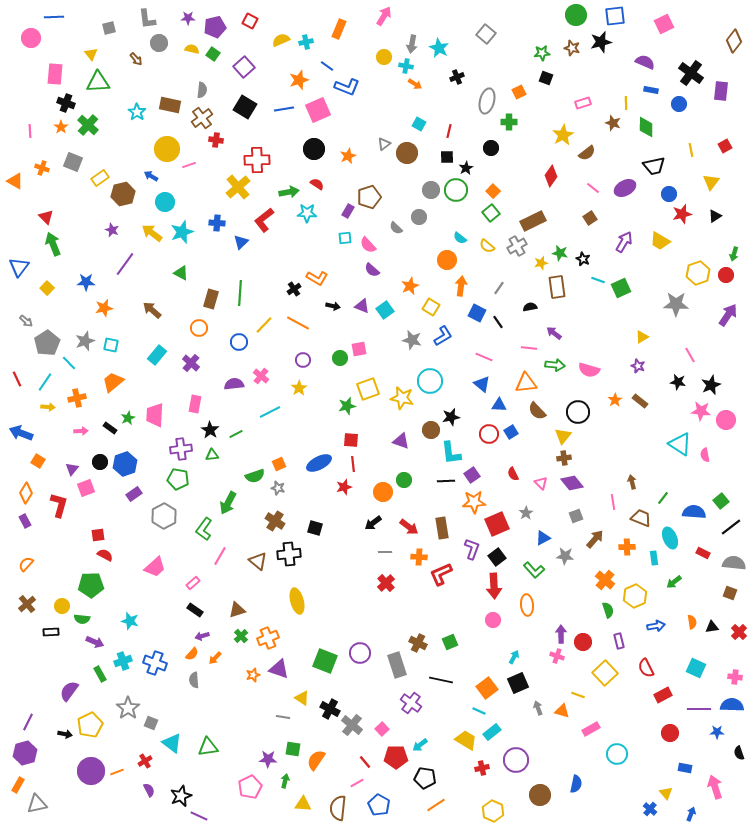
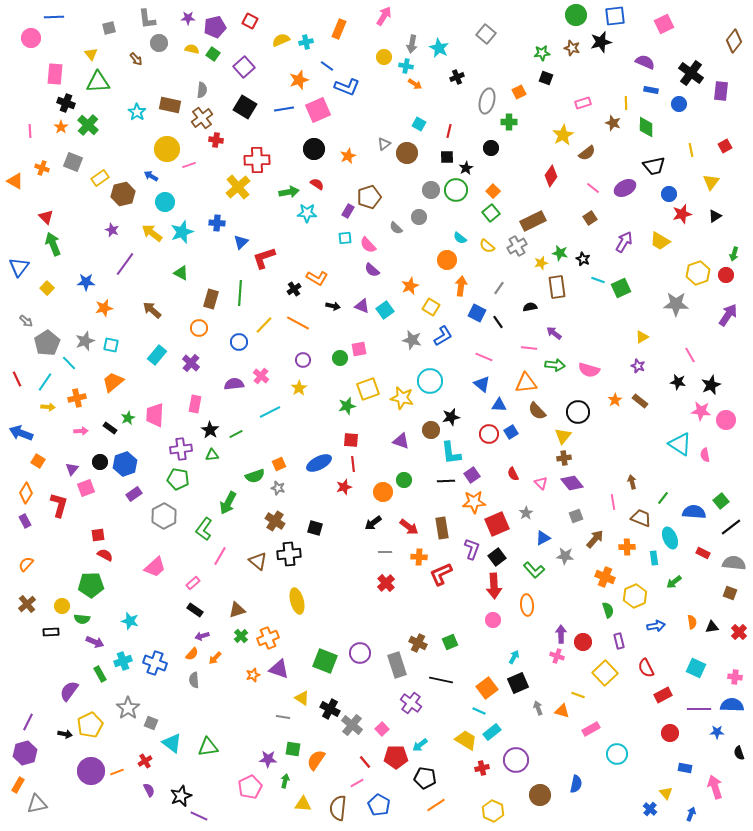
red L-shape at (264, 220): moved 38 px down; rotated 20 degrees clockwise
orange cross at (605, 580): moved 3 px up; rotated 18 degrees counterclockwise
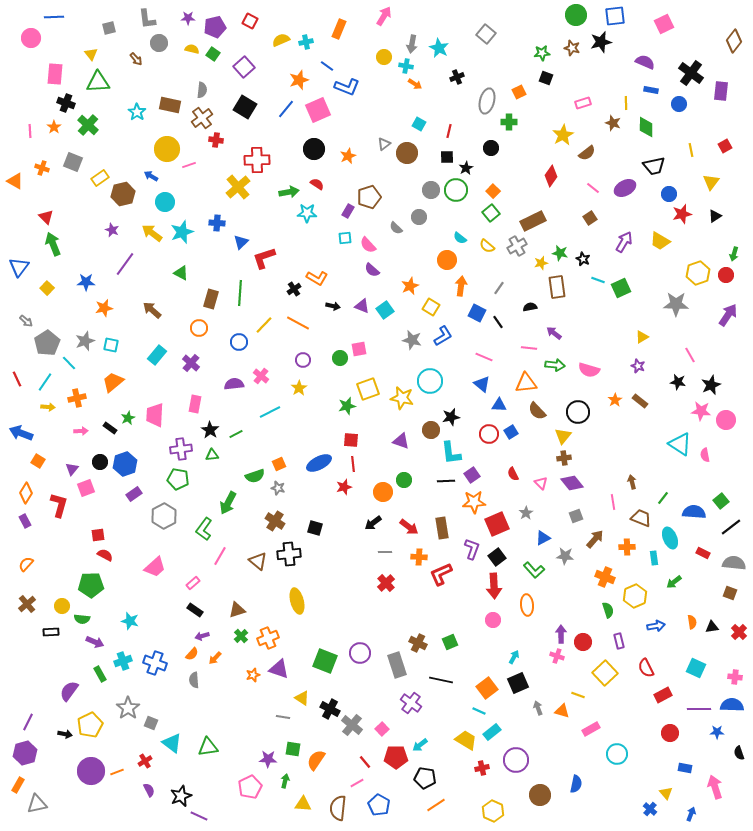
blue line at (284, 109): moved 2 px right; rotated 42 degrees counterclockwise
orange star at (61, 127): moved 7 px left
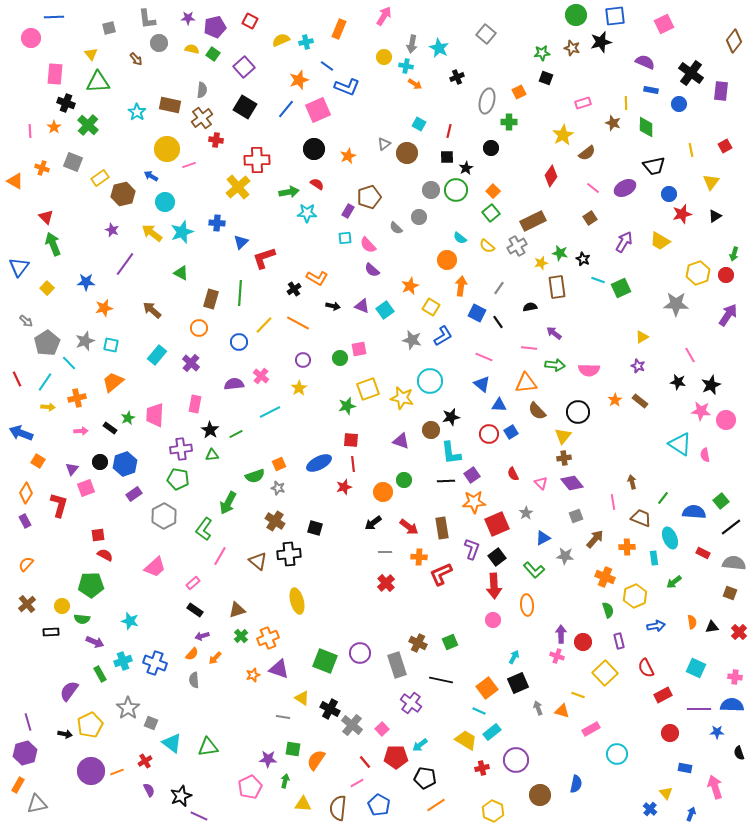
pink semicircle at (589, 370): rotated 15 degrees counterclockwise
purple line at (28, 722): rotated 42 degrees counterclockwise
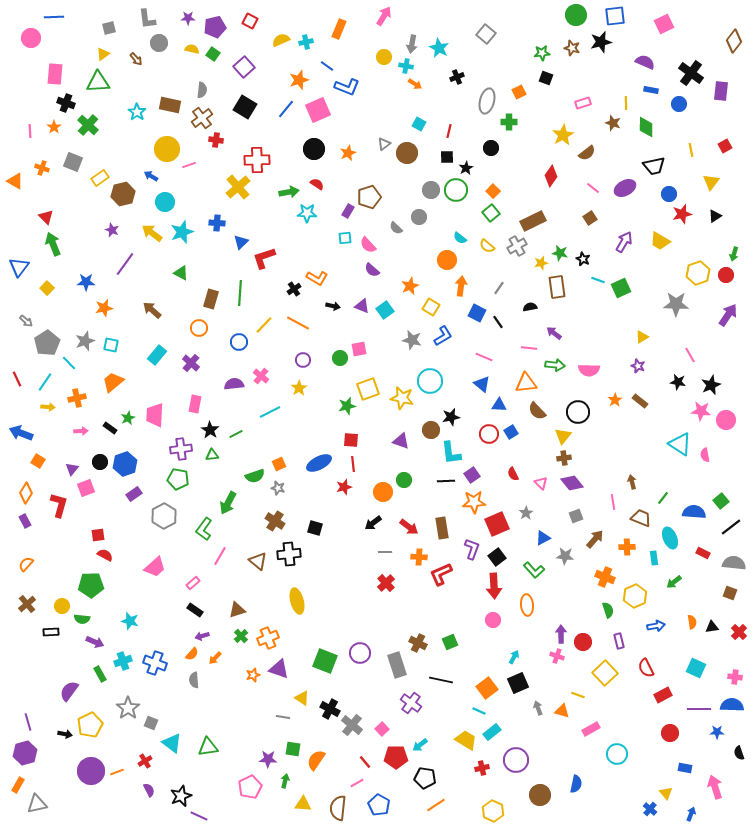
yellow triangle at (91, 54): moved 12 px right; rotated 32 degrees clockwise
orange star at (348, 156): moved 3 px up
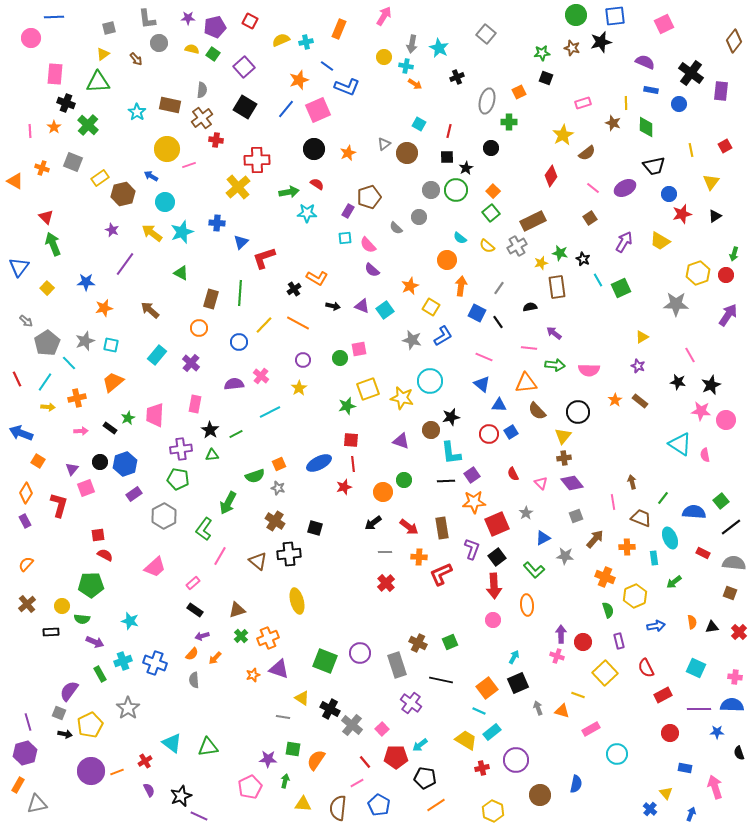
cyan line at (598, 280): rotated 40 degrees clockwise
brown arrow at (152, 310): moved 2 px left
gray square at (151, 723): moved 92 px left, 10 px up
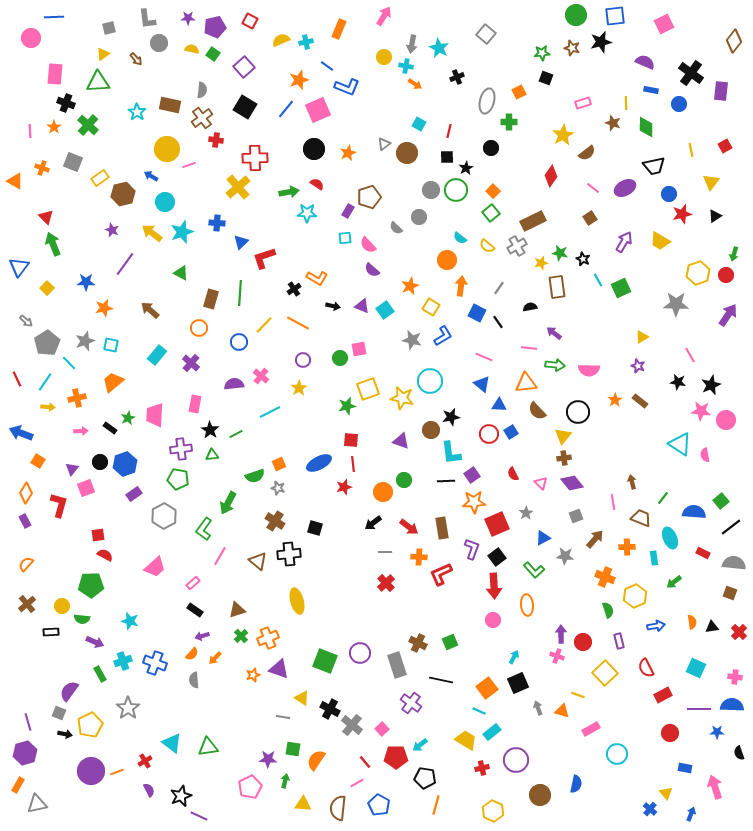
red cross at (257, 160): moved 2 px left, 2 px up
orange line at (436, 805): rotated 42 degrees counterclockwise
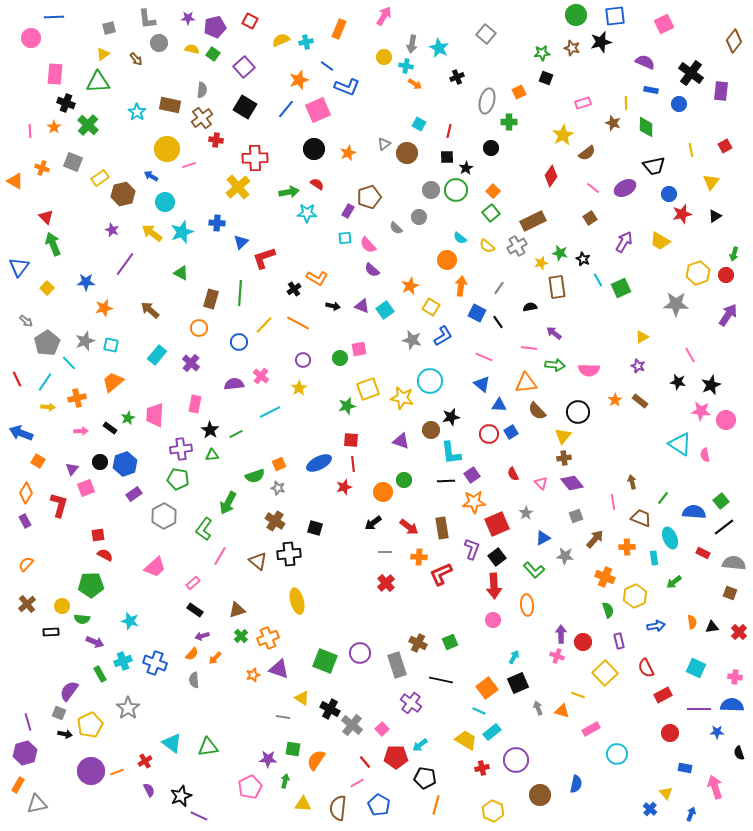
black line at (731, 527): moved 7 px left
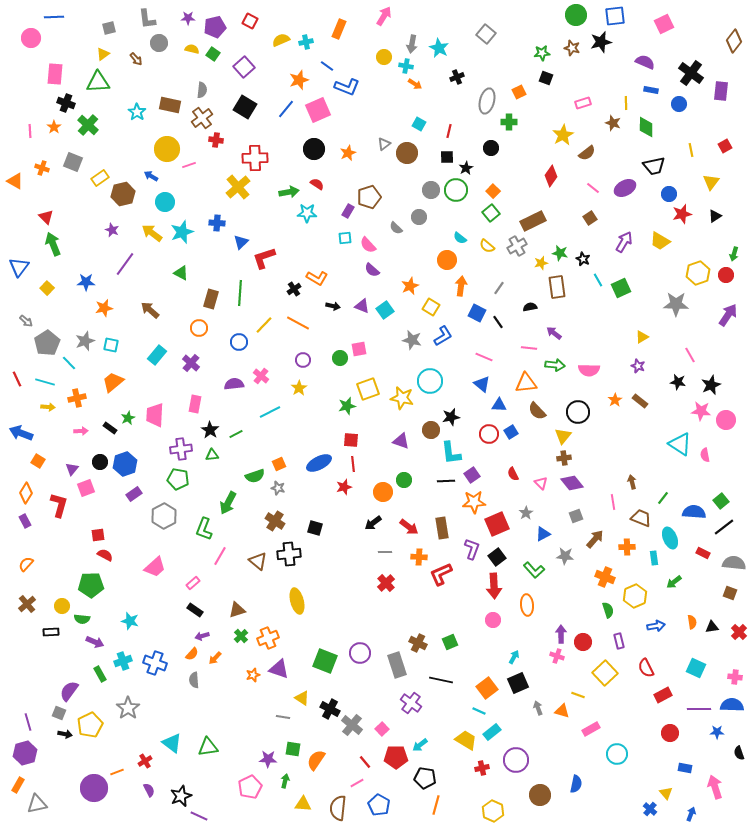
cyan line at (45, 382): rotated 72 degrees clockwise
green L-shape at (204, 529): rotated 15 degrees counterclockwise
blue triangle at (543, 538): moved 4 px up
purple circle at (91, 771): moved 3 px right, 17 px down
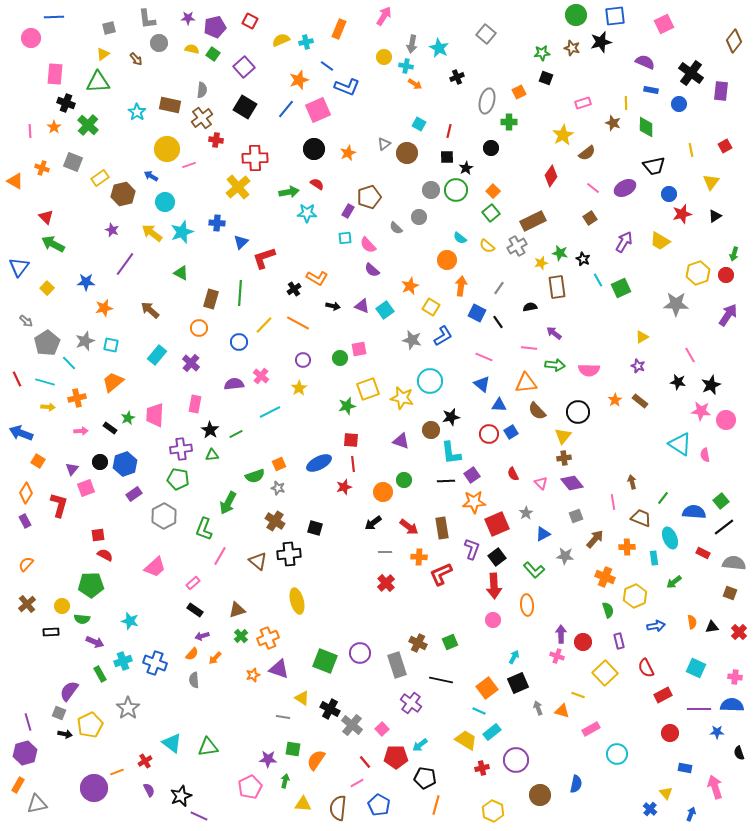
green arrow at (53, 244): rotated 40 degrees counterclockwise
